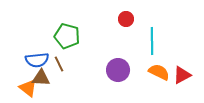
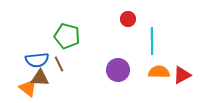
red circle: moved 2 px right
orange semicircle: rotated 25 degrees counterclockwise
brown triangle: moved 1 px left
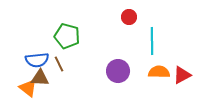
red circle: moved 1 px right, 2 px up
purple circle: moved 1 px down
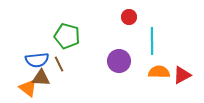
purple circle: moved 1 px right, 10 px up
brown triangle: moved 1 px right
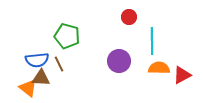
orange semicircle: moved 4 px up
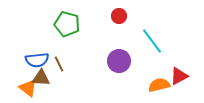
red circle: moved 10 px left, 1 px up
green pentagon: moved 12 px up
cyan line: rotated 36 degrees counterclockwise
orange semicircle: moved 17 px down; rotated 15 degrees counterclockwise
red triangle: moved 3 px left, 1 px down
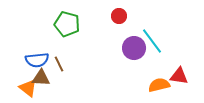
purple circle: moved 15 px right, 13 px up
red triangle: rotated 36 degrees clockwise
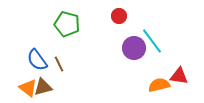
blue semicircle: rotated 60 degrees clockwise
brown triangle: moved 2 px right, 9 px down; rotated 18 degrees counterclockwise
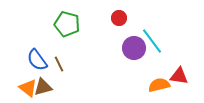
red circle: moved 2 px down
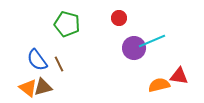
cyan line: rotated 76 degrees counterclockwise
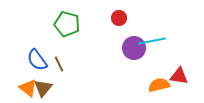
cyan line: rotated 12 degrees clockwise
brown triangle: moved 1 px down; rotated 36 degrees counterclockwise
